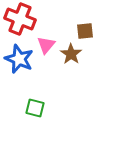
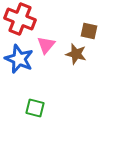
brown square: moved 4 px right; rotated 18 degrees clockwise
brown star: moved 5 px right; rotated 20 degrees counterclockwise
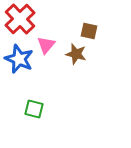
red cross: rotated 24 degrees clockwise
green square: moved 1 px left, 1 px down
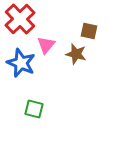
blue star: moved 2 px right, 4 px down
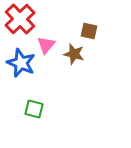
brown star: moved 2 px left
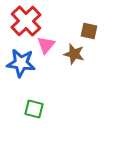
red cross: moved 6 px right, 2 px down
blue star: rotated 16 degrees counterclockwise
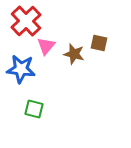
brown square: moved 10 px right, 12 px down
pink triangle: moved 1 px down
blue star: moved 6 px down
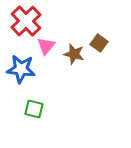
brown square: rotated 24 degrees clockwise
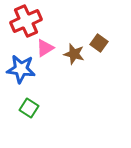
red cross: rotated 20 degrees clockwise
pink triangle: moved 1 px left, 2 px down; rotated 18 degrees clockwise
green square: moved 5 px left, 1 px up; rotated 18 degrees clockwise
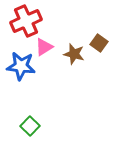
pink triangle: moved 1 px left, 1 px up
blue star: moved 3 px up
green square: moved 1 px right, 18 px down; rotated 12 degrees clockwise
